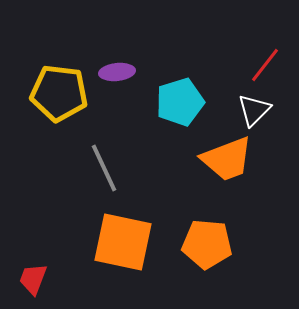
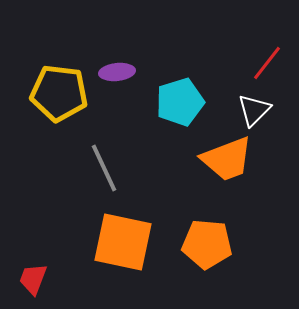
red line: moved 2 px right, 2 px up
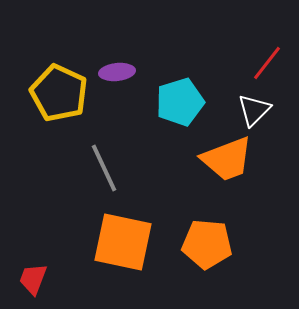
yellow pentagon: rotated 18 degrees clockwise
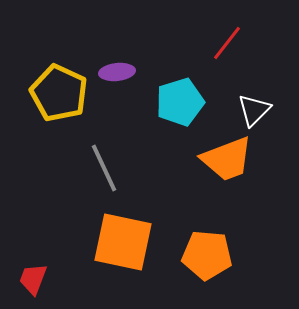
red line: moved 40 px left, 20 px up
orange pentagon: moved 11 px down
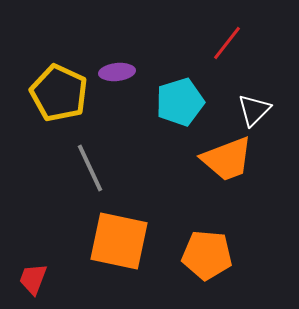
gray line: moved 14 px left
orange square: moved 4 px left, 1 px up
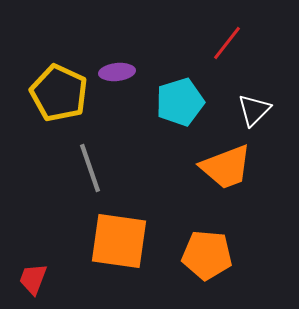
orange trapezoid: moved 1 px left, 8 px down
gray line: rotated 6 degrees clockwise
orange square: rotated 4 degrees counterclockwise
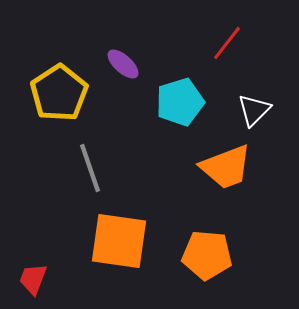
purple ellipse: moved 6 px right, 8 px up; rotated 48 degrees clockwise
yellow pentagon: rotated 14 degrees clockwise
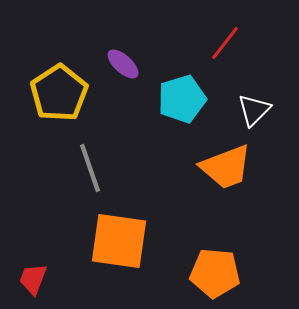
red line: moved 2 px left
cyan pentagon: moved 2 px right, 3 px up
orange pentagon: moved 8 px right, 18 px down
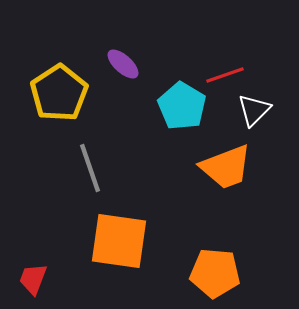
red line: moved 32 px down; rotated 33 degrees clockwise
cyan pentagon: moved 7 px down; rotated 24 degrees counterclockwise
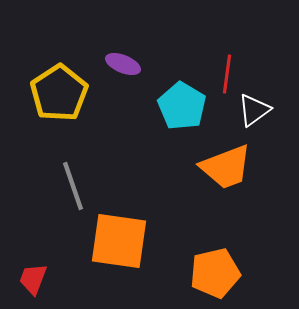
purple ellipse: rotated 20 degrees counterclockwise
red line: moved 2 px right, 1 px up; rotated 63 degrees counterclockwise
white triangle: rotated 9 degrees clockwise
gray line: moved 17 px left, 18 px down
orange pentagon: rotated 18 degrees counterclockwise
